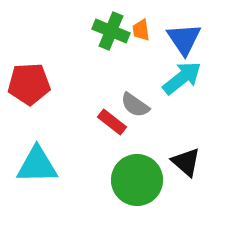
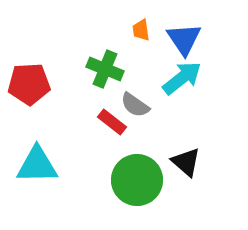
green cross: moved 6 px left, 38 px down
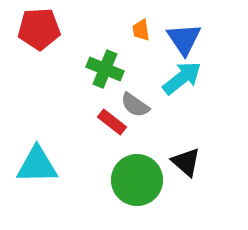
red pentagon: moved 10 px right, 55 px up
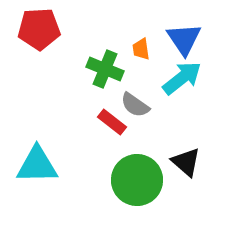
orange trapezoid: moved 19 px down
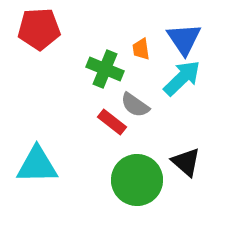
cyan arrow: rotated 6 degrees counterclockwise
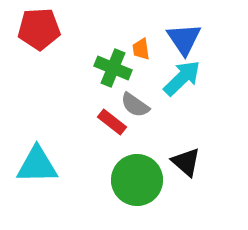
green cross: moved 8 px right, 1 px up
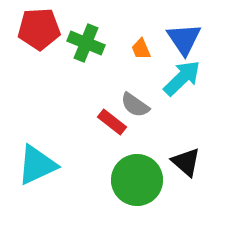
orange trapezoid: rotated 15 degrees counterclockwise
green cross: moved 27 px left, 25 px up
cyan triangle: rotated 24 degrees counterclockwise
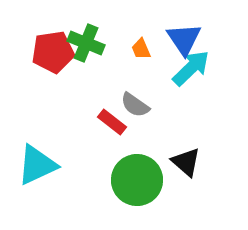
red pentagon: moved 14 px right, 23 px down; rotated 6 degrees counterclockwise
cyan arrow: moved 9 px right, 10 px up
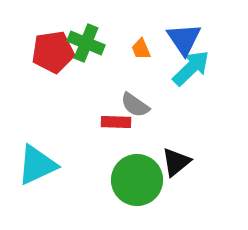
red rectangle: moved 4 px right; rotated 36 degrees counterclockwise
black triangle: moved 10 px left; rotated 40 degrees clockwise
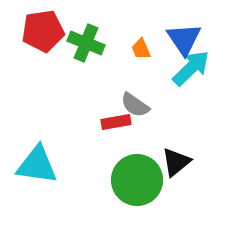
red pentagon: moved 10 px left, 21 px up
red rectangle: rotated 12 degrees counterclockwise
cyan triangle: rotated 33 degrees clockwise
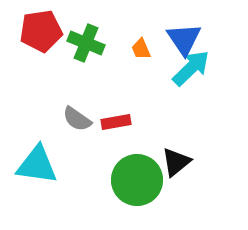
red pentagon: moved 2 px left
gray semicircle: moved 58 px left, 14 px down
